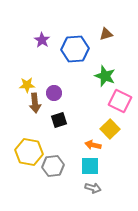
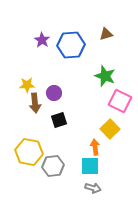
blue hexagon: moved 4 px left, 4 px up
orange arrow: moved 2 px right, 2 px down; rotated 70 degrees clockwise
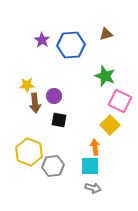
purple circle: moved 3 px down
black square: rotated 28 degrees clockwise
yellow square: moved 4 px up
yellow hexagon: rotated 12 degrees clockwise
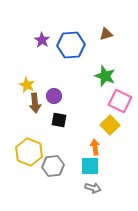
yellow star: rotated 28 degrees clockwise
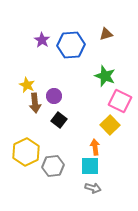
black square: rotated 28 degrees clockwise
yellow hexagon: moved 3 px left; rotated 12 degrees clockwise
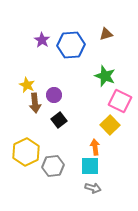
purple circle: moved 1 px up
black square: rotated 14 degrees clockwise
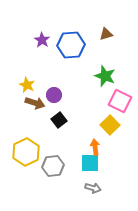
brown arrow: rotated 66 degrees counterclockwise
cyan square: moved 3 px up
